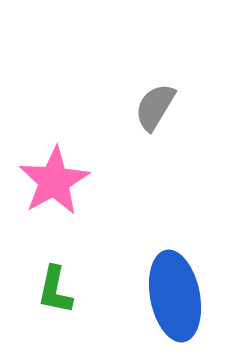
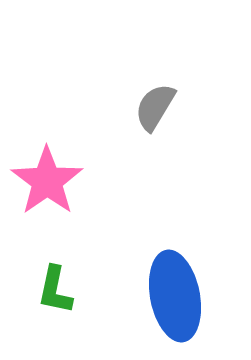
pink star: moved 7 px left; rotated 6 degrees counterclockwise
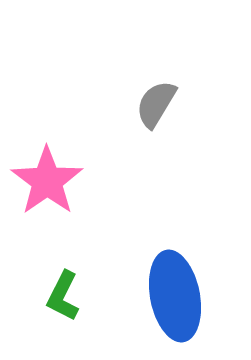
gray semicircle: moved 1 px right, 3 px up
green L-shape: moved 8 px right, 6 px down; rotated 15 degrees clockwise
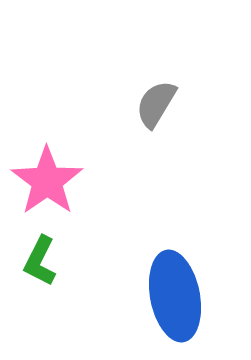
green L-shape: moved 23 px left, 35 px up
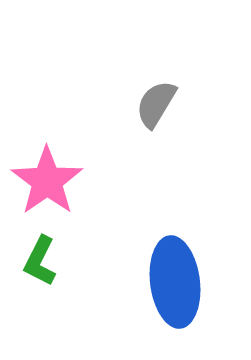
blue ellipse: moved 14 px up; rotated 4 degrees clockwise
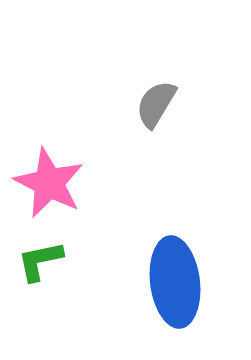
pink star: moved 2 px right, 2 px down; rotated 10 degrees counterclockwise
green L-shape: rotated 51 degrees clockwise
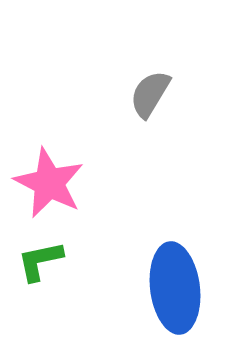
gray semicircle: moved 6 px left, 10 px up
blue ellipse: moved 6 px down
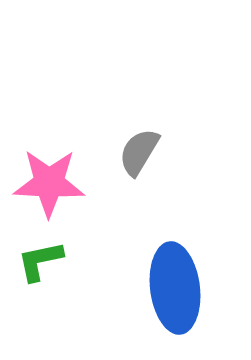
gray semicircle: moved 11 px left, 58 px down
pink star: rotated 24 degrees counterclockwise
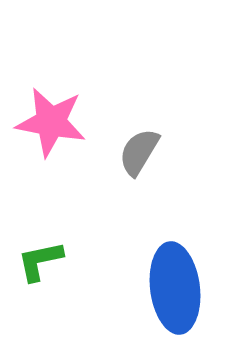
pink star: moved 2 px right, 61 px up; rotated 8 degrees clockwise
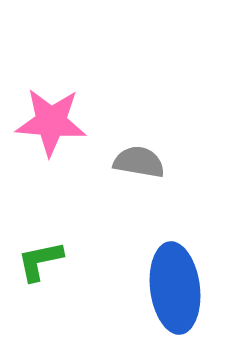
pink star: rotated 6 degrees counterclockwise
gray semicircle: moved 10 px down; rotated 69 degrees clockwise
